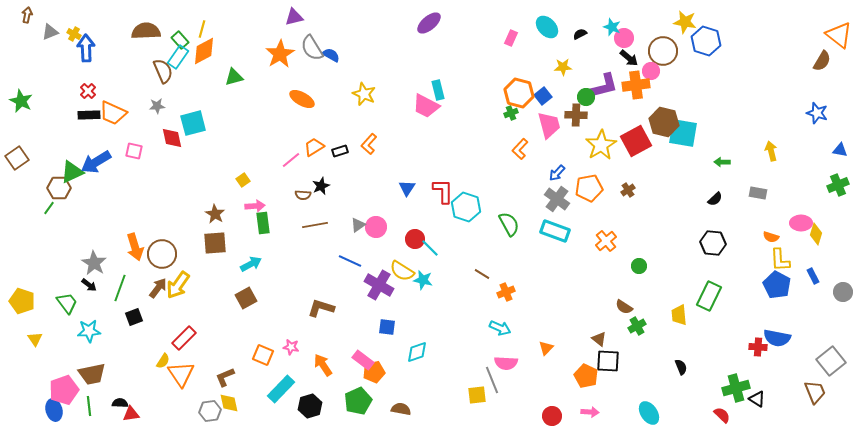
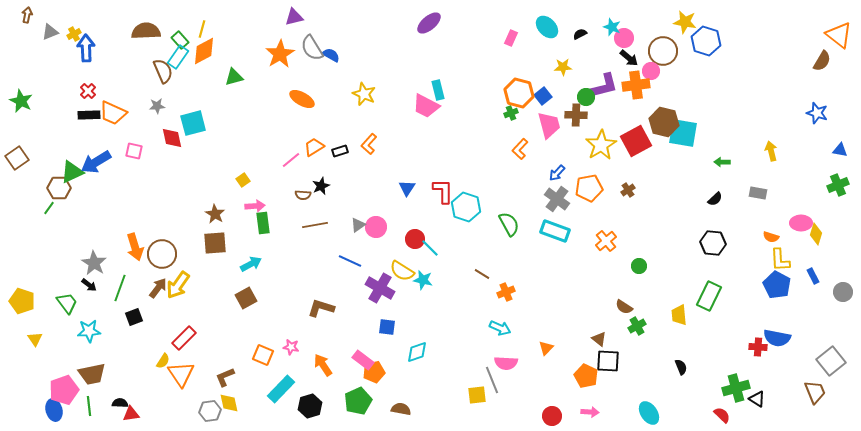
yellow cross at (74, 34): rotated 32 degrees clockwise
purple cross at (379, 285): moved 1 px right, 3 px down
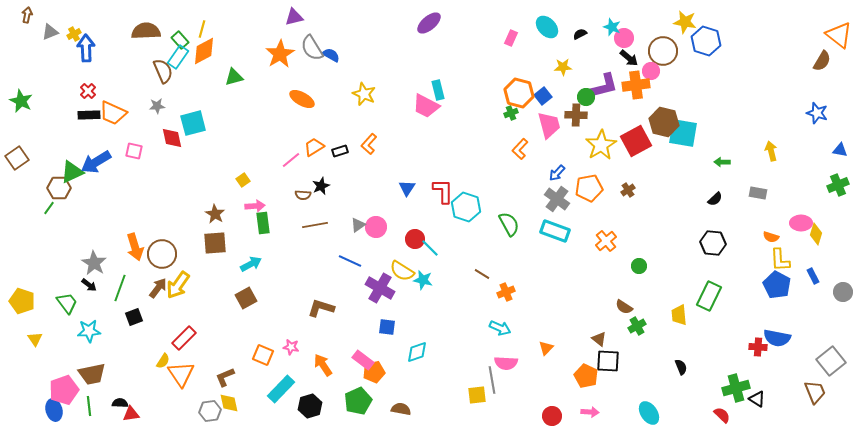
gray line at (492, 380): rotated 12 degrees clockwise
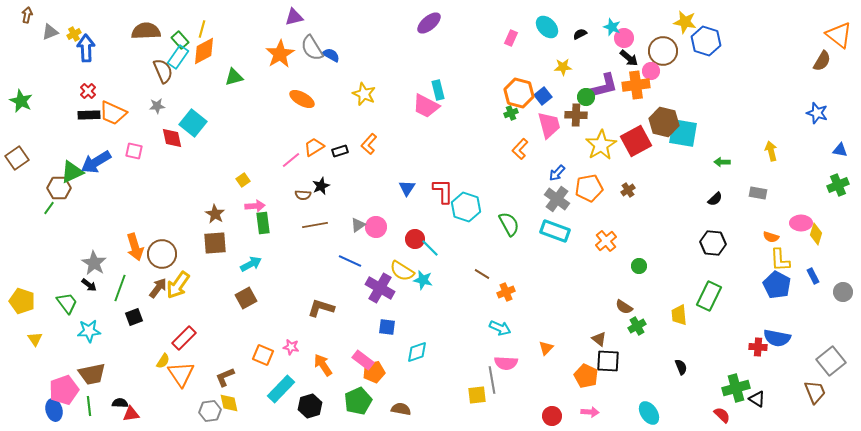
cyan square at (193, 123): rotated 36 degrees counterclockwise
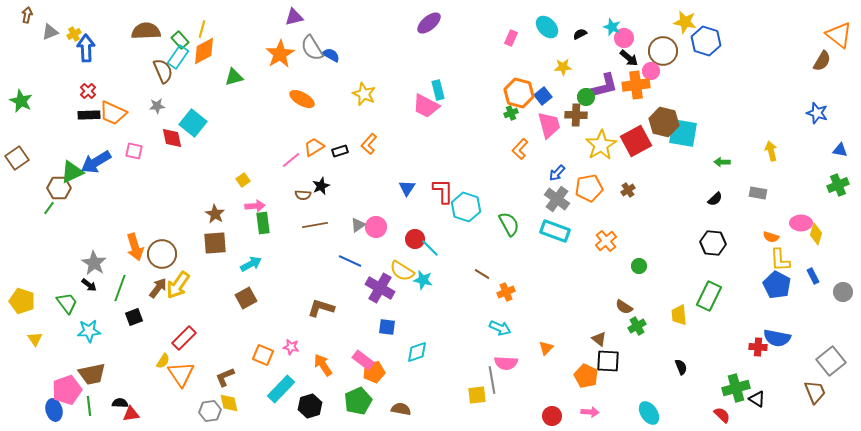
pink pentagon at (64, 390): moved 3 px right
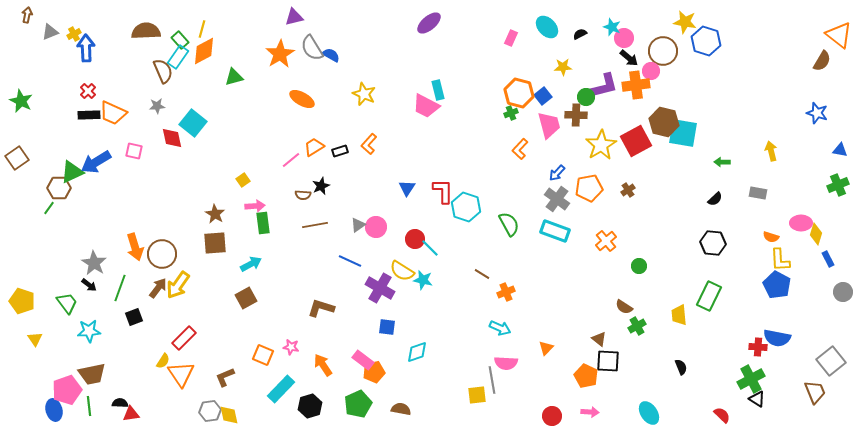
blue rectangle at (813, 276): moved 15 px right, 17 px up
green cross at (736, 388): moved 15 px right, 9 px up; rotated 12 degrees counterclockwise
green pentagon at (358, 401): moved 3 px down
yellow diamond at (229, 403): moved 12 px down
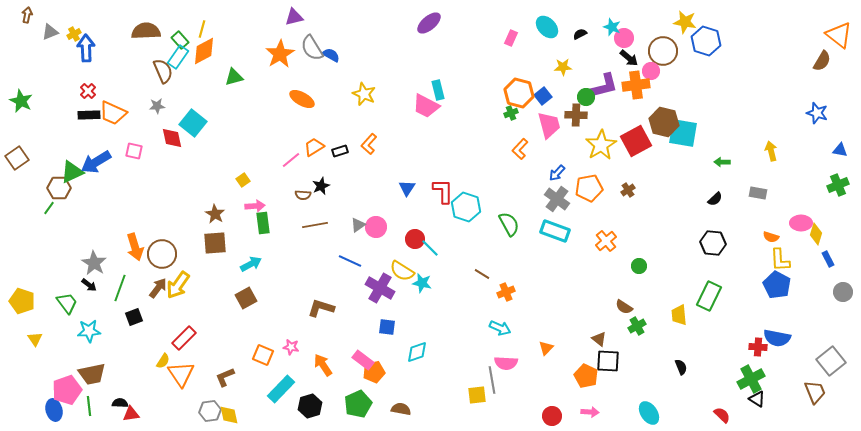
cyan star at (423, 280): moved 1 px left, 3 px down
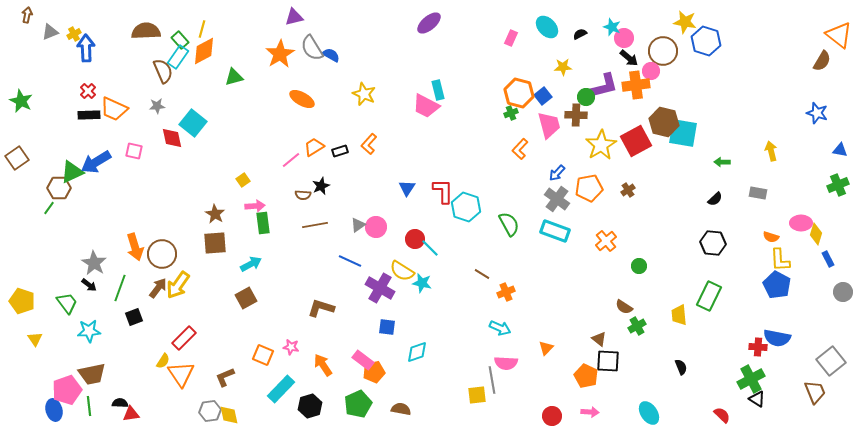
orange trapezoid at (113, 113): moved 1 px right, 4 px up
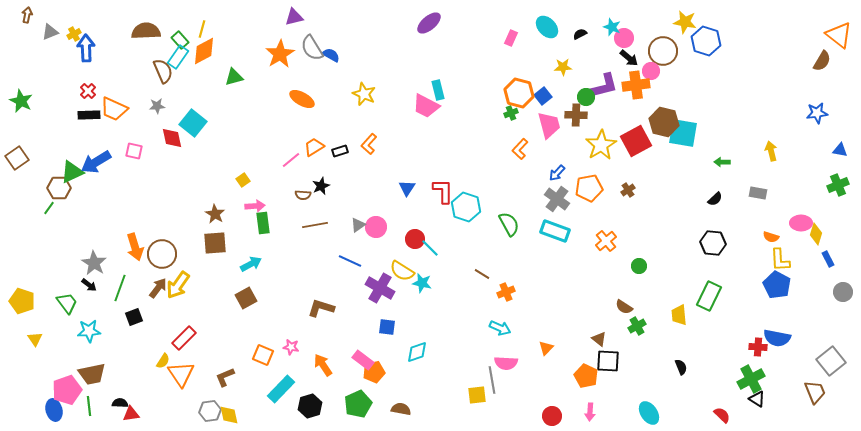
blue star at (817, 113): rotated 25 degrees counterclockwise
pink arrow at (590, 412): rotated 90 degrees clockwise
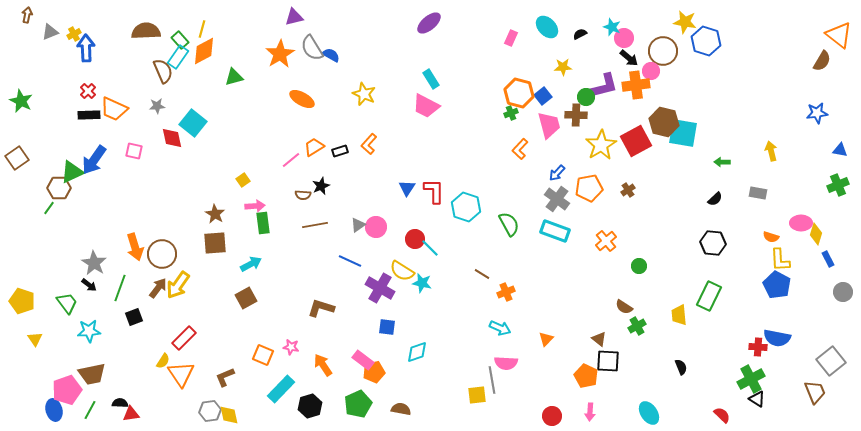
cyan rectangle at (438, 90): moved 7 px left, 11 px up; rotated 18 degrees counterclockwise
blue arrow at (96, 162): moved 2 px left, 2 px up; rotated 24 degrees counterclockwise
red L-shape at (443, 191): moved 9 px left
orange triangle at (546, 348): moved 9 px up
green line at (89, 406): moved 1 px right, 4 px down; rotated 36 degrees clockwise
